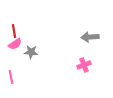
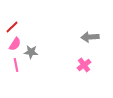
red line: moved 2 px left, 4 px up; rotated 56 degrees clockwise
pink semicircle: rotated 24 degrees counterclockwise
pink cross: rotated 16 degrees counterclockwise
pink line: moved 5 px right, 12 px up
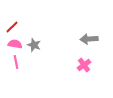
gray arrow: moved 1 px left, 2 px down
pink semicircle: rotated 112 degrees counterclockwise
gray star: moved 3 px right, 7 px up; rotated 16 degrees clockwise
pink line: moved 3 px up
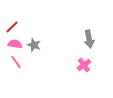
gray arrow: rotated 96 degrees counterclockwise
pink line: rotated 24 degrees counterclockwise
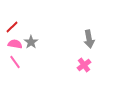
gray star: moved 3 px left, 3 px up; rotated 16 degrees clockwise
pink line: moved 1 px left
